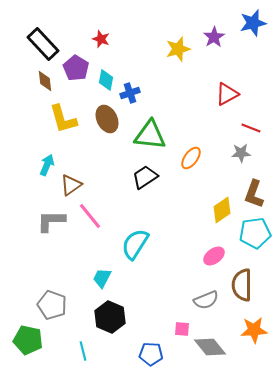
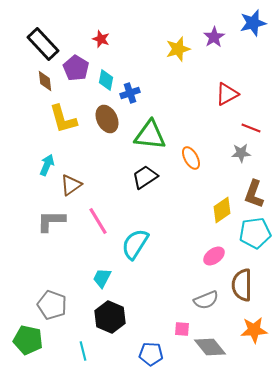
orange ellipse: rotated 65 degrees counterclockwise
pink line: moved 8 px right, 5 px down; rotated 8 degrees clockwise
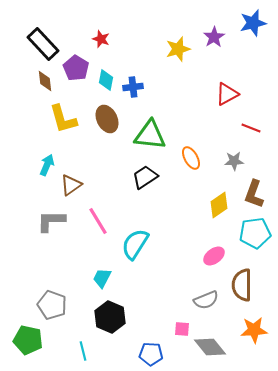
blue cross: moved 3 px right, 6 px up; rotated 12 degrees clockwise
gray star: moved 7 px left, 8 px down
yellow diamond: moved 3 px left, 5 px up
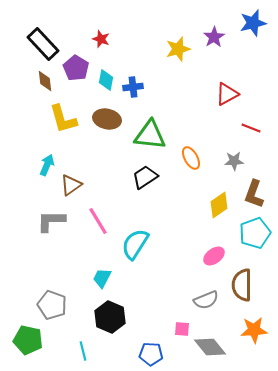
brown ellipse: rotated 52 degrees counterclockwise
cyan pentagon: rotated 12 degrees counterclockwise
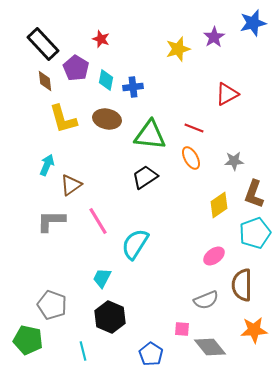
red line: moved 57 px left
blue pentagon: rotated 30 degrees clockwise
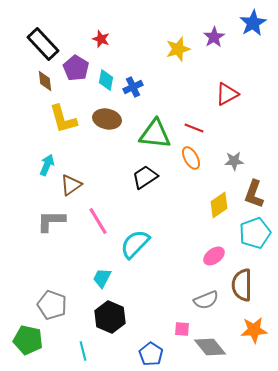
blue star: rotated 16 degrees counterclockwise
blue cross: rotated 18 degrees counterclockwise
green triangle: moved 5 px right, 1 px up
cyan semicircle: rotated 12 degrees clockwise
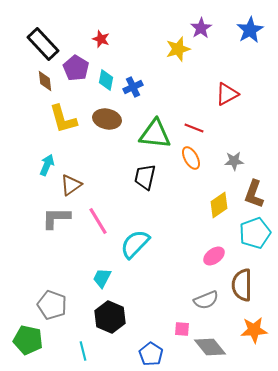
blue star: moved 3 px left, 7 px down
purple star: moved 13 px left, 9 px up
black trapezoid: rotated 44 degrees counterclockwise
gray L-shape: moved 5 px right, 3 px up
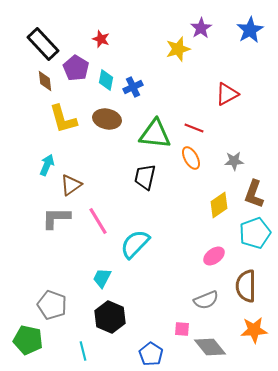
brown semicircle: moved 4 px right, 1 px down
